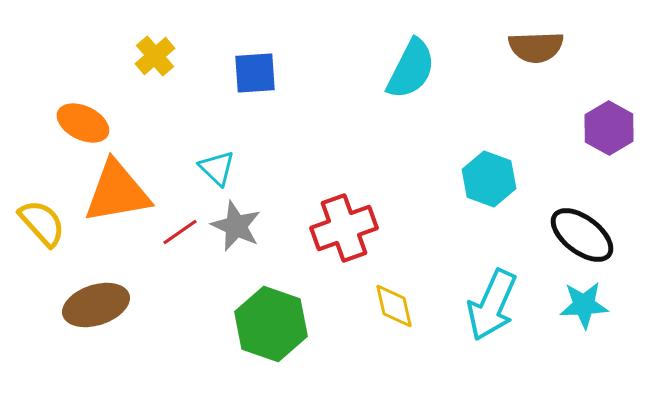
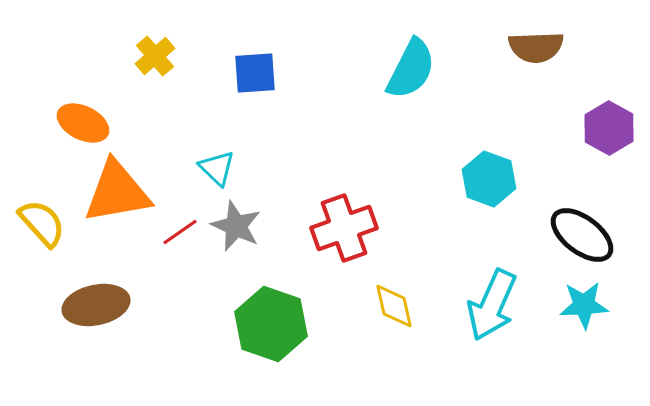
brown ellipse: rotated 6 degrees clockwise
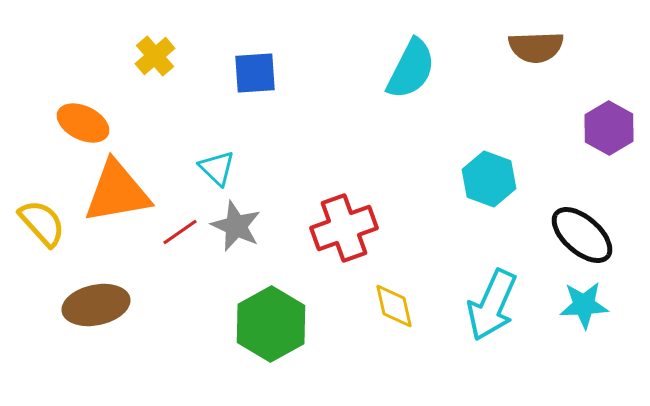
black ellipse: rotated 4 degrees clockwise
green hexagon: rotated 12 degrees clockwise
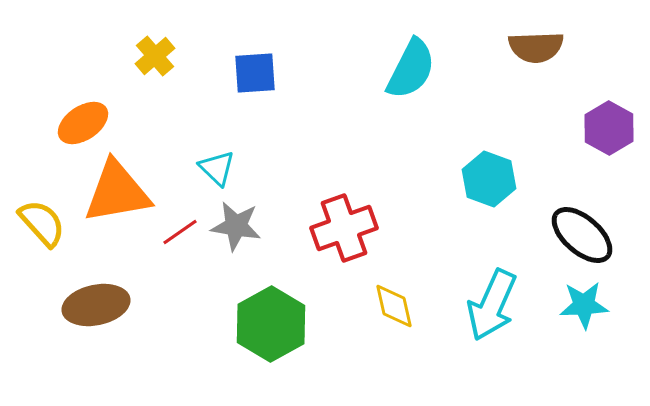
orange ellipse: rotated 60 degrees counterclockwise
gray star: rotated 15 degrees counterclockwise
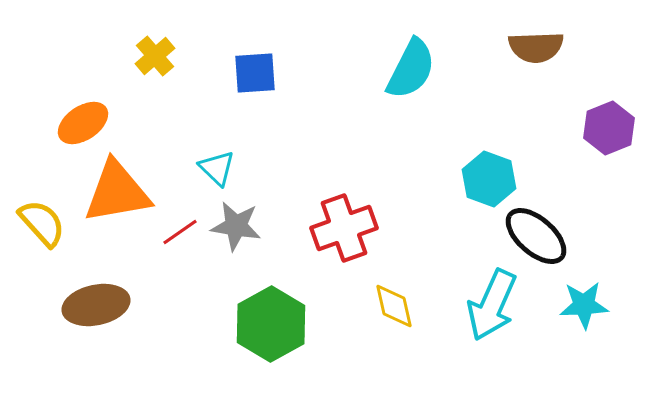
purple hexagon: rotated 9 degrees clockwise
black ellipse: moved 46 px left, 1 px down
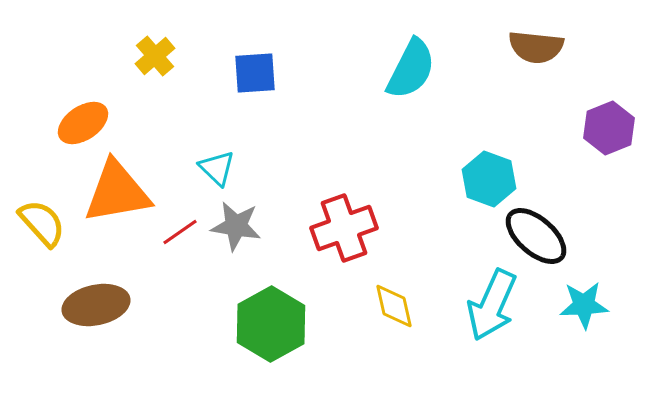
brown semicircle: rotated 8 degrees clockwise
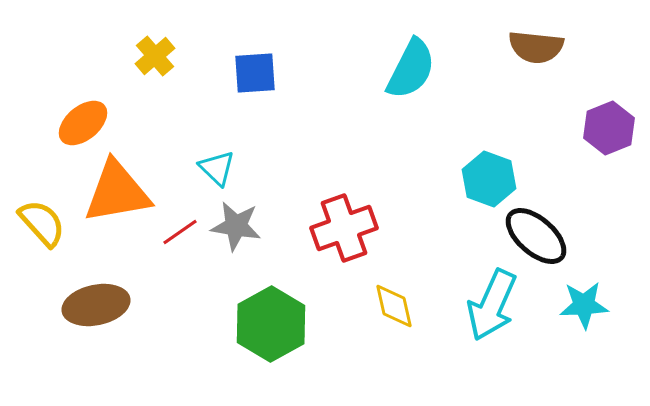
orange ellipse: rotated 6 degrees counterclockwise
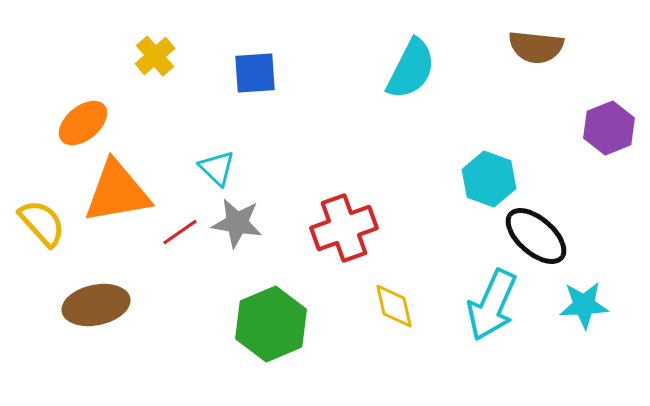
gray star: moved 1 px right, 3 px up
green hexagon: rotated 6 degrees clockwise
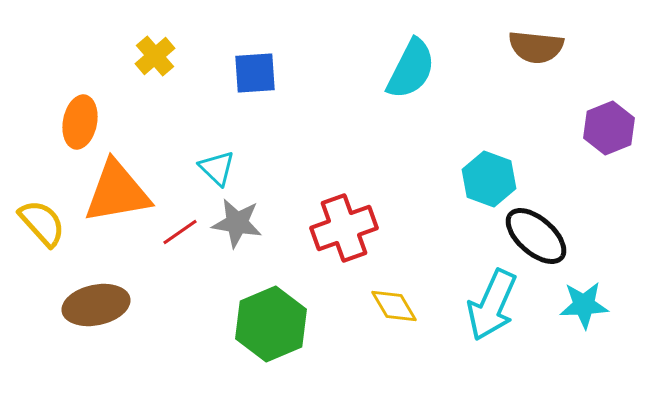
orange ellipse: moved 3 px left, 1 px up; rotated 39 degrees counterclockwise
yellow diamond: rotated 18 degrees counterclockwise
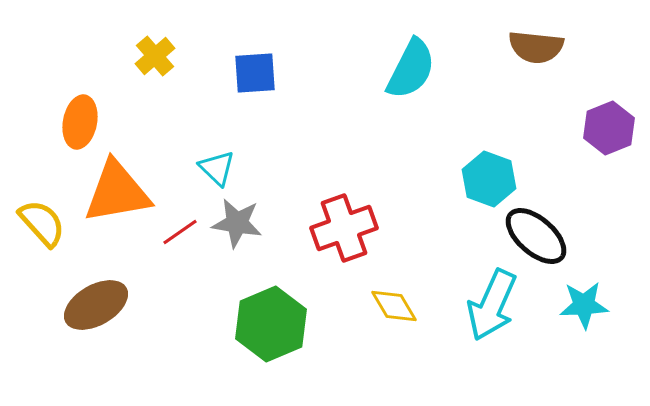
brown ellipse: rotated 18 degrees counterclockwise
